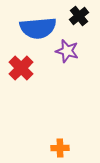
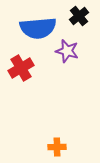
red cross: rotated 15 degrees clockwise
orange cross: moved 3 px left, 1 px up
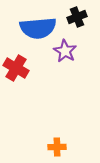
black cross: moved 2 px left, 1 px down; rotated 18 degrees clockwise
purple star: moved 2 px left; rotated 15 degrees clockwise
red cross: moved 5 px left; rotated 30 degrees counterclockwise
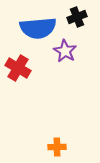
red cross: moved 2 px right
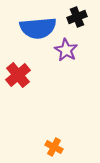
purple star: moved 1 px right, 1 px up
red cross: moved 7 px down; rotated 20 degrees clockwise
orange cross: moved 3 px left; rotated 30 degrees clockwise
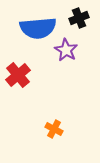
black cross: moved 2 px right, 1 px down
orange cross: moved 18 px up
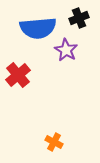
orange cross: moved 13 px down
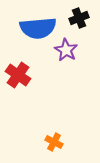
red cross: rotated 15 degrees counterclockwise
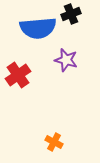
black cross: moved 8 px left, 4 px up
purple star: moved 10 px down; rotated 15 degrees counterclockwise
red cross: rotated 20 degrees clockwise
